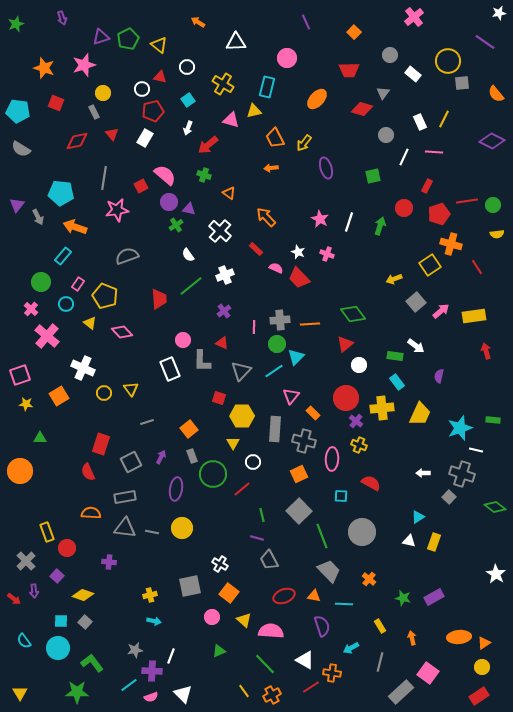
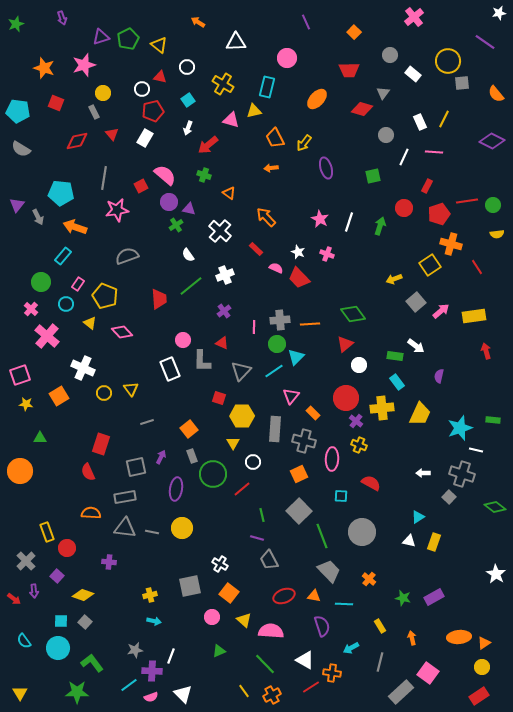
gray square at (131, 462): moved 5 px right, 5 px down; rotated 15 degrees clockwise
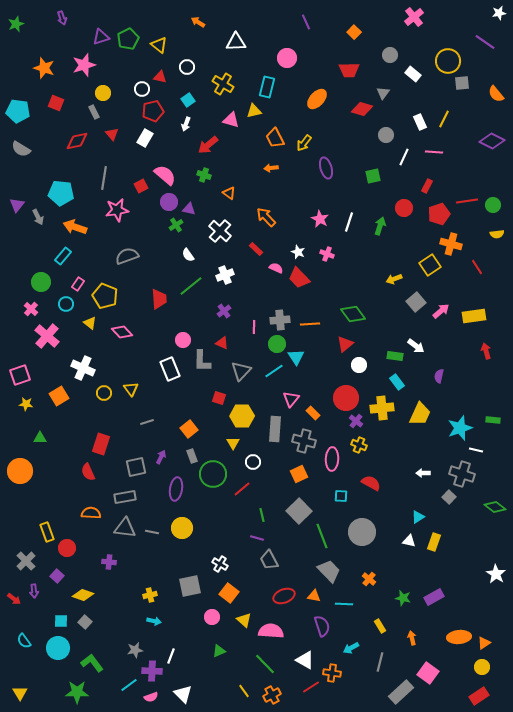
white arrow at (188, 128): moved 2 px left, 4 px up
cyan triangle at (296, 357): rotated 18 degrees counterclockwise
pink triangle at (291, 396): moved 3 px down
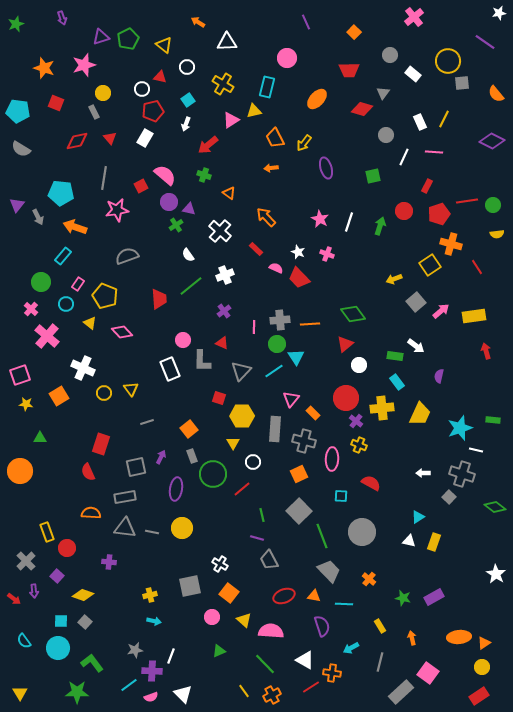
white triangle at (236, 42): moved 9 px left
yellow triangle at (159, 45): moved 5 px right
pink triangle at (231, 120): rotated 48 degrees counterclockwise
red triangle at (112, 134): moved 2 px left, 4 px down
red circle at (404, 208): moved 3 px down
